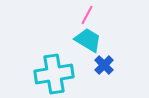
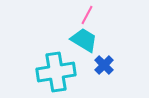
cyan trapezoid: moved 4 px left
cyan cross: moved 2 px right, 2 px up
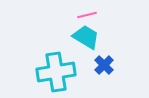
pink line: rotated 48 degrees clockwise
cyan trapezoid: moved 2 px right, 3 px up
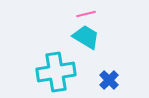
pink line: moved 1 px left, 1 px up
blue cross: moved 5 px right, 15 px down
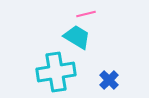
cyan trapezoid: moved 9 px left
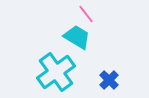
pink line: rotated 66 degrees clockwise
cyan cross: rotated 27 degrees counterclockwise
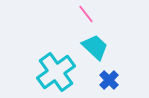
cyan trapezoid: moved 18 px right, 10 px down; rotated 12 degrees clockwise
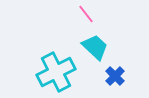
cyan cross: rotated 9 degrees clockwise
blue cross: moved 6 px right, 4 px up
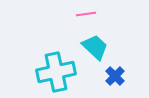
pink line: rotated 60 degrees counterclockwise
cyan cross: rotated 15 degrees clockwise
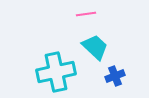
blue cross: rotated 24 degrees clockwise
